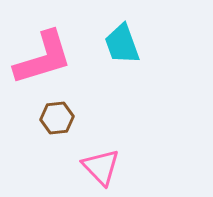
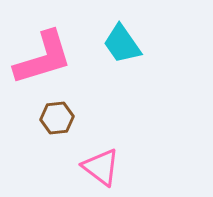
cyan trapezoid: rotated 15 degrees counterclockwise
pink triangle: rotated 9 degrees counterclockwise
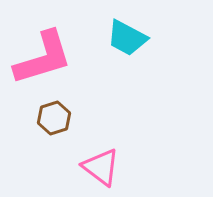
cyan trapezoid: moved 5 px right, 6 px up; rotated 27 degrees counterclockwise
brown hexagon: moved 3 px left; rotated 12 degrees counterclockwise
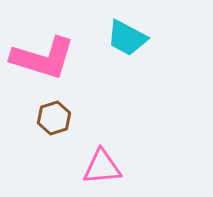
pink L-shape: rotated 34 degrees clockwise
pink triangle: moved 1 px right; rotated 42 degrees counterclockwise
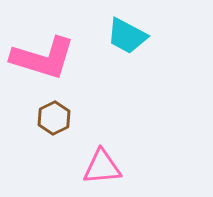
cyan trapezoid: moved 2 px up
brown hexagon: rotated 8 degrees counterclockwise
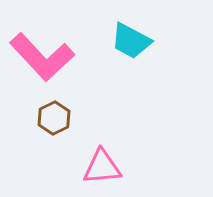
cyan trapezoid: moved 4 px right, 5 px down
pink L-shape: moved 1 px left, 1 px up; rotated 30 degrees clockwise
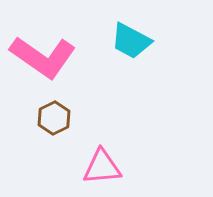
pink L-shape: moved 1 px right; rotated 12 degrees counterclockwise
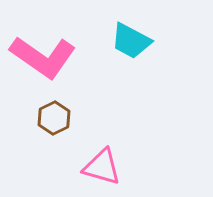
pink triangle: rotated 21 degrees clockwise
